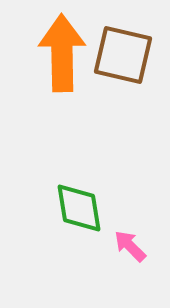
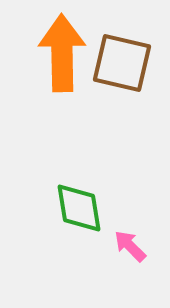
brown square: moved 1 px left, 8 px down
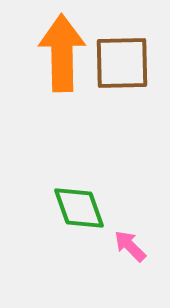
brown square: rotated 14 degrees counterclockwise
green diamond: rotated 10 degrees counterclockwise
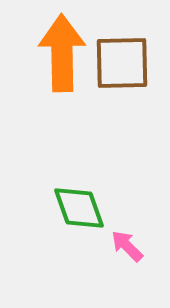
pink arrow: moved 3 px left
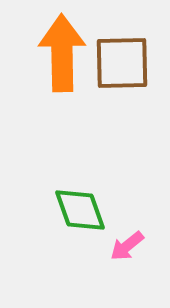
green diamond: moved 1 px right, 2 px down
pink arrow: rotated 84 degrees counterclockwise
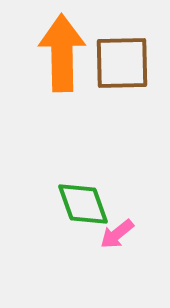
green diamond: moved 3 px right, 6 px up
pink arrow: moved 10 px left, 12 px up
